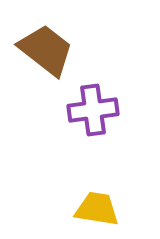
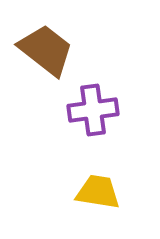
yellow trapezoid: moved 1 px right, 17 px up
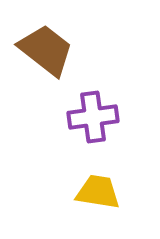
purple cross: moved 7 px down
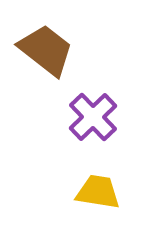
purple cross: rotated 36 degrees counterclockwise
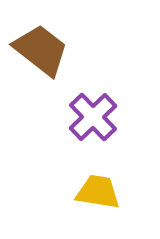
brown trapezoid: moved 5 px left
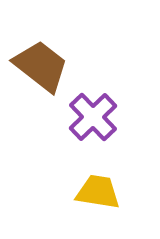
brown trapezoid: moved 16 px down
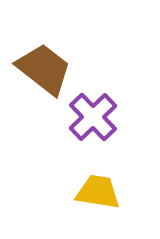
brown trapezoid: moved 3 px right, 3 px down
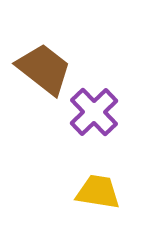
purple cross: moved 1 px right, 5 px up
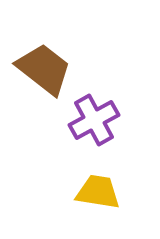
purple cross: moved 8 px down; rotated 15 degrees clockwise
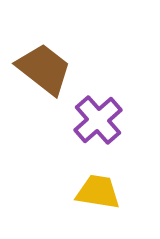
purple cross: moved 4 px right; rotated 12 degrees counterclockwise
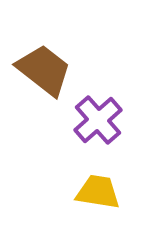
brown trapezoid: moved 1 px down
